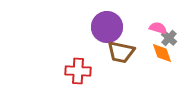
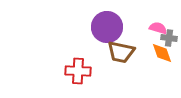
gray cross: rotated 35 degrees counterclockwise
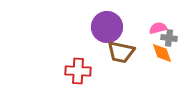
pink semicircle: rotated 30 degrees counterclockwise
